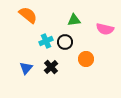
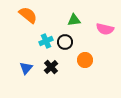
orange circle: moved 1 px left, 1 px down
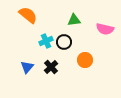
black circle: moved 1 px left
blue triangle: moved 1 px right, 1 px up
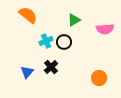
green triangle: rotated 24 degrees counterclockwise
pink semicircle: rotated 18 degrees counterclockwise
orange circle: moved 14 px right, 18 px down
blue triangle: moved 5 px down
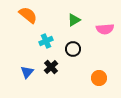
black circle: moved 9 px right, 7 px down
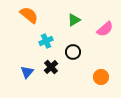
orange semicircle: moved 1 px right
pink semicircle: rotated 36 degrees counterclockwise
black circle: moved 3 px down
orange circle: moved 2 px right, 1 px up
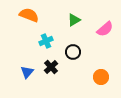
orange semicircle: rotated 18 degrees counterclockwise
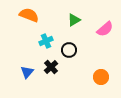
black circle: moved 4 px left, 2 px up
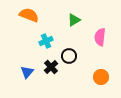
pink semicircle: moved 5 px left, 8 px down; rotated 138 degrees clockwise
black circle: moved 6 px down
